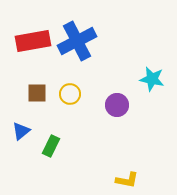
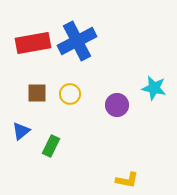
red rectangle: moved 2 px down
cyan star: moved 2 px right, 9 px down
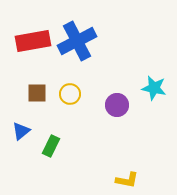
red rectangle: moved 2 px up
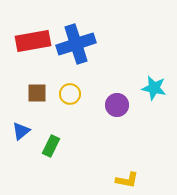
blue cross: moved 1 px left, 3 px down; rotated 9 degrees clockwise
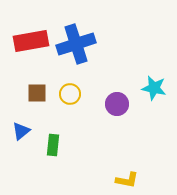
red rectangle: moved 2 px left
purple circle: moved 1 px up
green rectangle: moved 2 px right, 1 px up; rotated 20 degrees counterclockwise
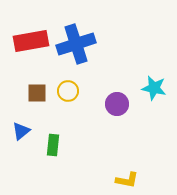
yellow circle: moved 2 px left, 3 px up
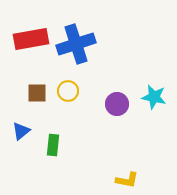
red rectangle: moved 2 px up
cyan star: moved 9 px down
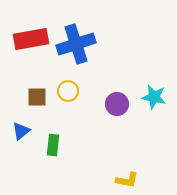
brown square: moved 4 px down
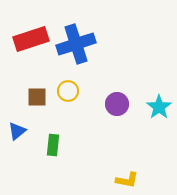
red rectangle: rotated 8 degrees counterclockwise
cyan star: moved 5 px right, 10 px down; rotated 25 degrees clockwise
blue triangle: moved 4 px left
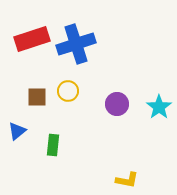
red rectangle: moved 1 px right
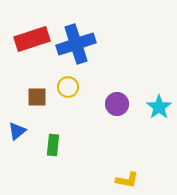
yellow circle: moved 4 px up
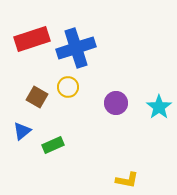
blue cross: moved 4 px down
brown square: rotated 30 degrees clockwise
purple circle: moved 1 px left, 1 px up
blue triangle: moved 5 px right
green rectangle: rotated 60 degrees clockwise
